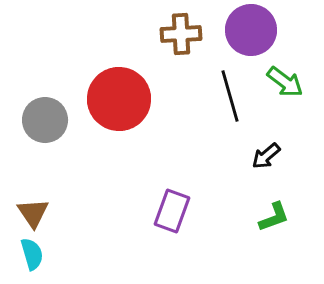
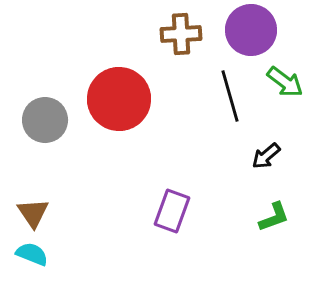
cyan semicircle: rotated 52 degrees counterclockwise
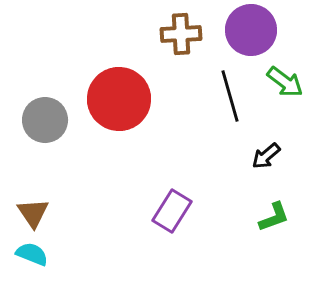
purple rectangle: rotated 12 degrees clockwise
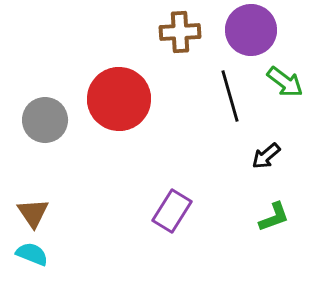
brown cross: moved 1 px left, 2 px up
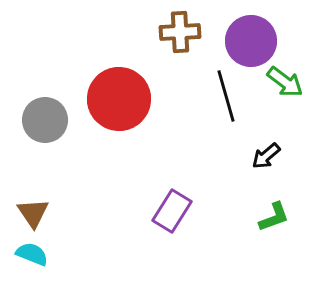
purple circle: moved 11 px down
black line: moved 4 px left
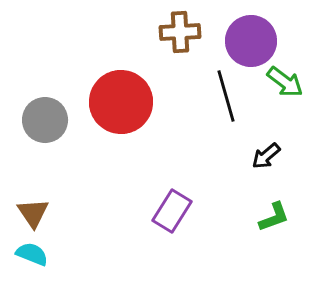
red circle: moved 2 px right, 3 px down
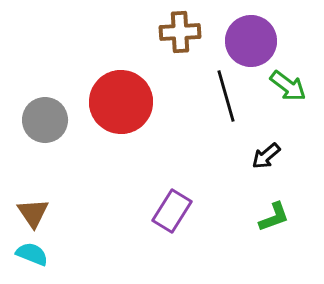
green arrow: moved 3 px right, 4 px down
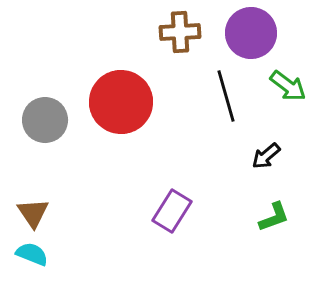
purple circle: moved 8 px up
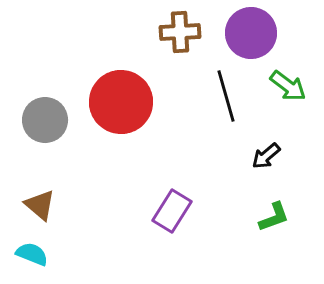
brown triangle: moved 7 px right, 8 px up; rotated 16 degrees counterclockwise
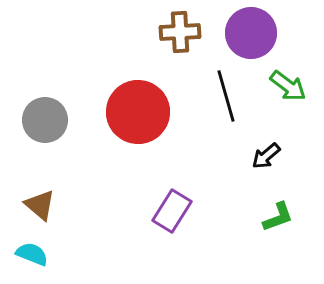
red circle: moved 17 px right, 10 px down
green L-shape: moved 4 px right
